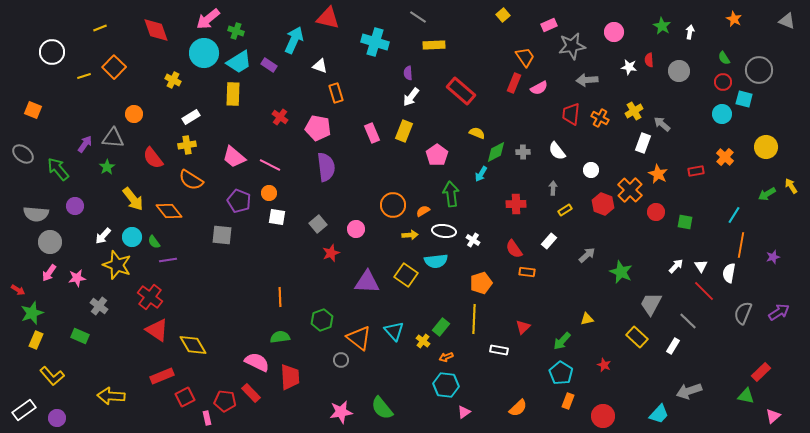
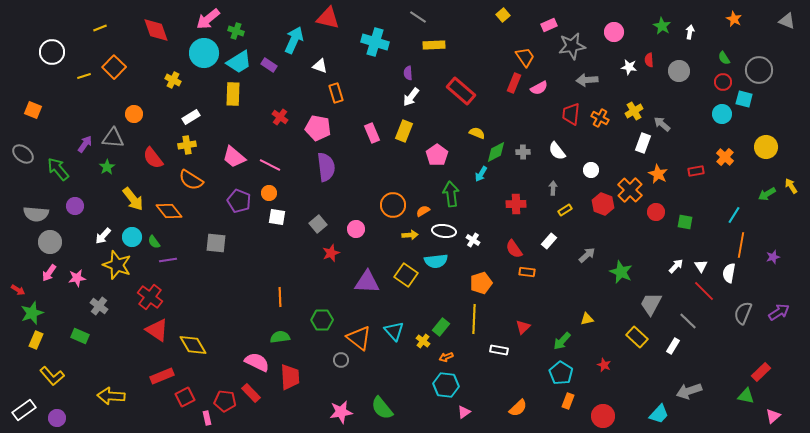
gray square at (222, 235): moved 6 px left, 8 px down
green hexagon at (322, 320): rotated 20 degrees clockwise
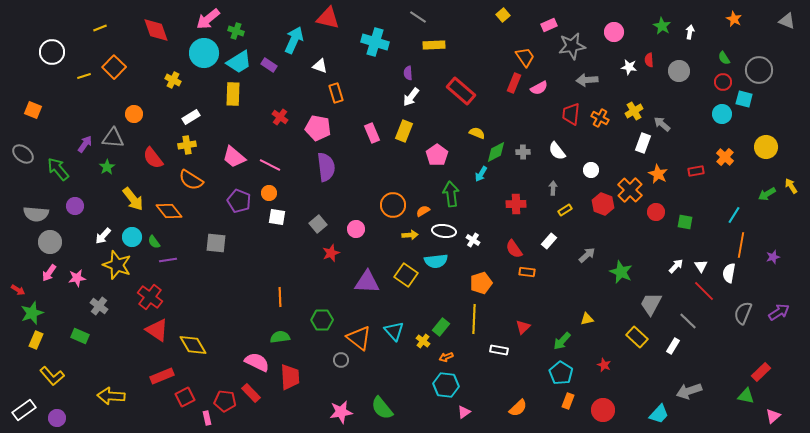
red circle at (603, 416): moved 6 px up
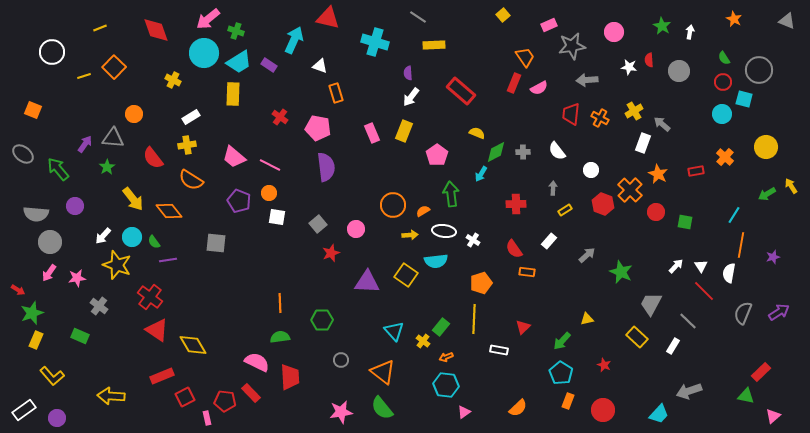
orange line at (280, 297): moved 6 px down
orange triangle at (359, 338): moved 24 px right, 34 px down
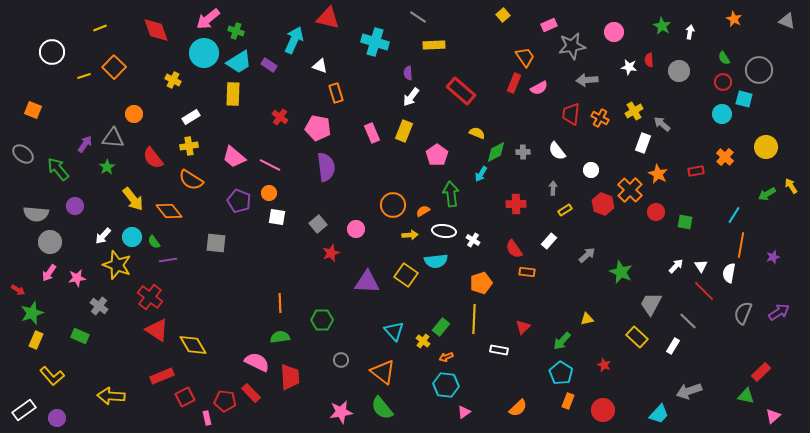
yellow cross at (187, 145): moved 2 px right, 1 px down
